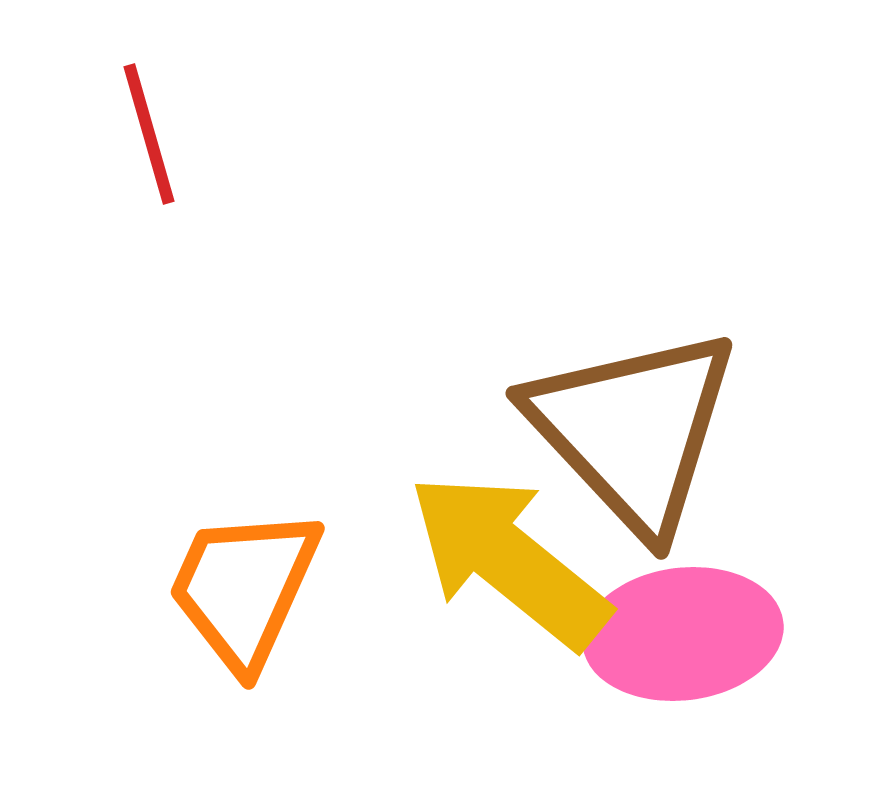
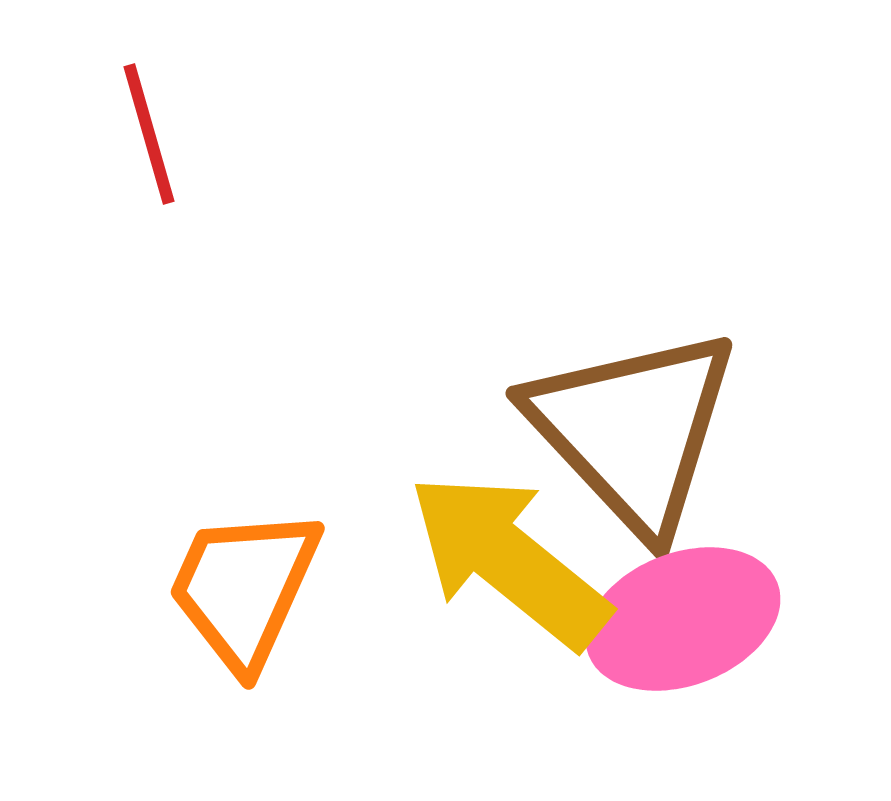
pink ellipse: moved 15 px up; rotated 14 degrees counterclockwise
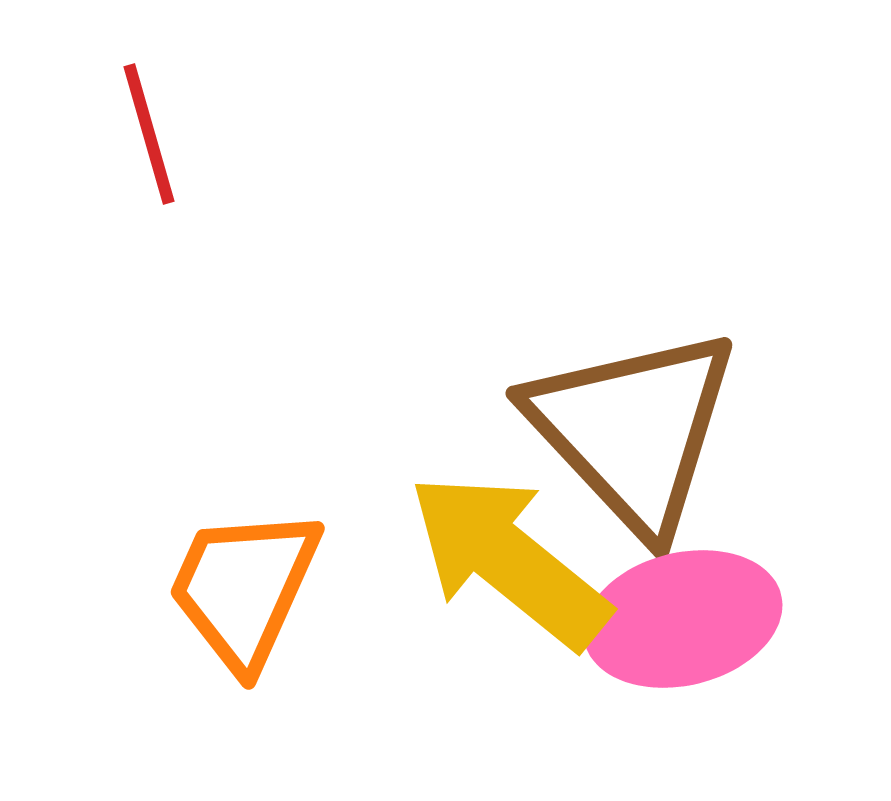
pink ellipse: rotated 7 degrees clockwise
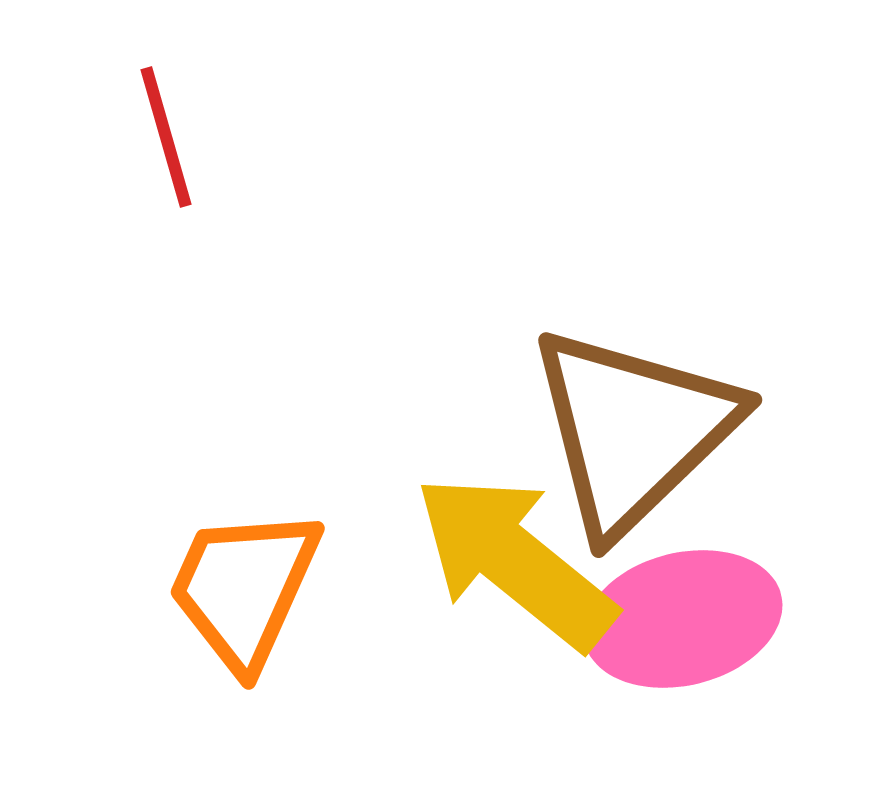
red line: moved 17 px right, 3 px down
brown triangle: rotated 29 degrees clockwise
yellow arrow: moved 6 px right, 1 px down
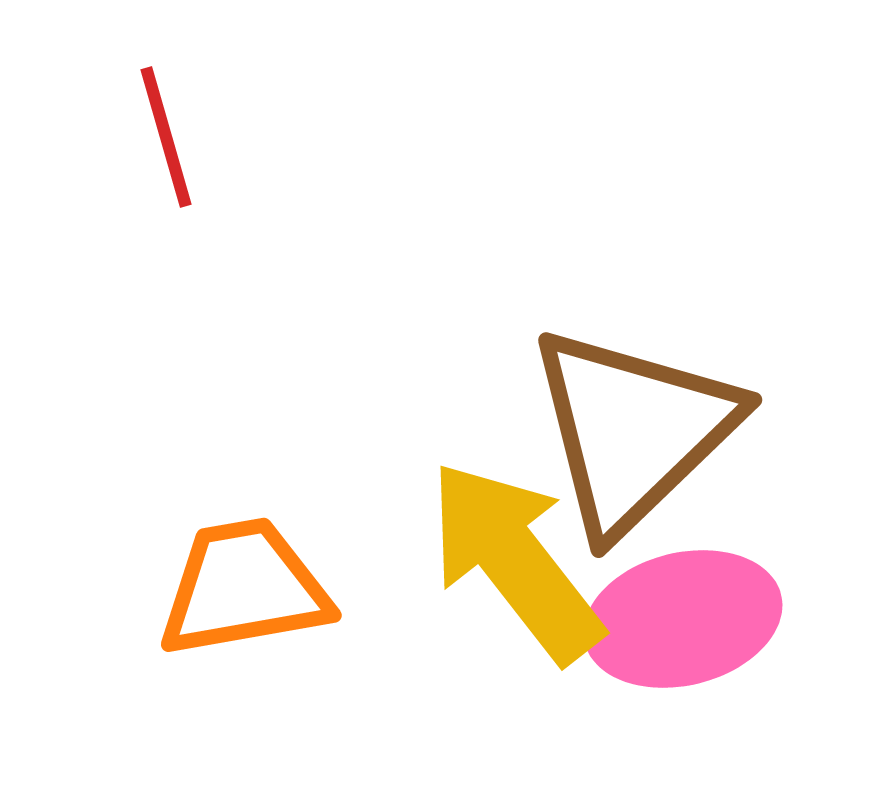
yellow arrow: rotated 13 degrees clockwise
orange trapezoid: rotated 56 degrees clockwise
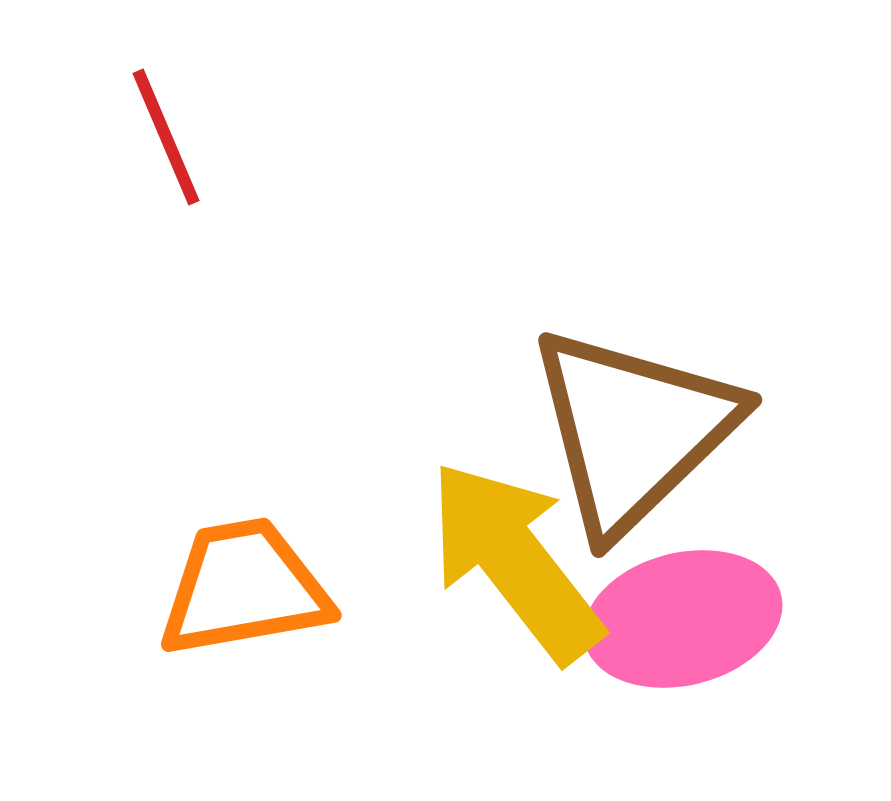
red line: rotated 7 degrees counterclockwise
